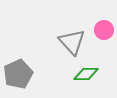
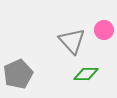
gray triangle: moved 1 px up
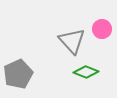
pink circle: moved 2 px left, 1 px up
green diamond: moved 2 px up; rotated 20 degrees clockwise
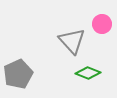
pink circle: moved 5 px up
green diamond: moved 2 px right, 1 px down
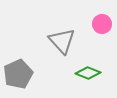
gray triangle: moved 10 px left
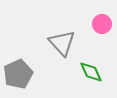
gray triangle: moved 2 px down
green diamond: moved 3 px right, 1 px up; rotated 45 degrees clockwise
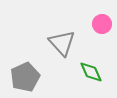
gray pentagon: moved 7 px right, 3 px down
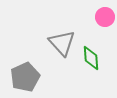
pink circle: moved 3 px right, 7 px up
green diamond: moved 14 px up; rotated 20 degrees clockwise
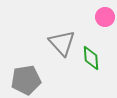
gray pentagon: moved 1 px right, 3 px down; rotated 16 degrees clockwise
